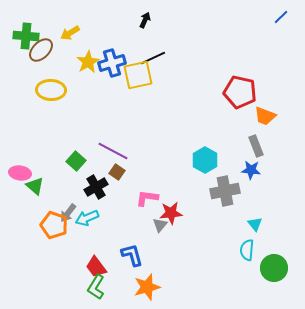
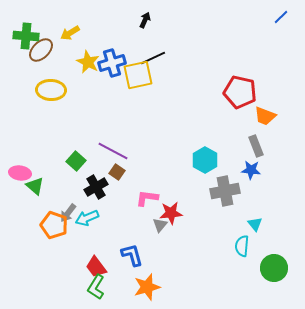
yellow star: rotated 15 degrees counterclockwise
cyan semicircle: moved 5 px left, 4 px up
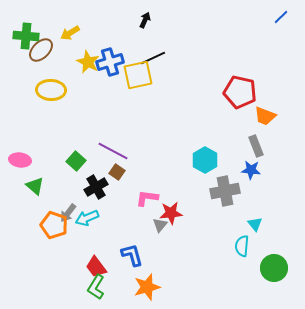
blue cross: moved 2 px left, 1 px up
pink ellipse: moved 13 px up
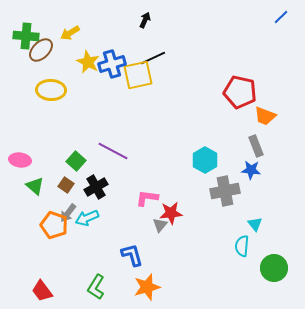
blue cross: moved 2 px right, 2 px down
brown square: moved 51 px left, 13 px down
red trapezoid: moved 54 px left, 24 px down
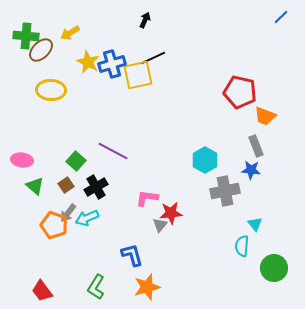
pink ellipse: moved 2 px right
brown square: rotated 21 degrees clockwise
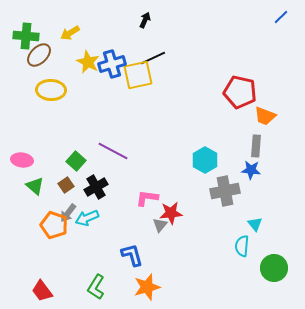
brown ellipse: moved 2 px left, 5 px down
gray rectangle: rotated 25 degrees clockwise
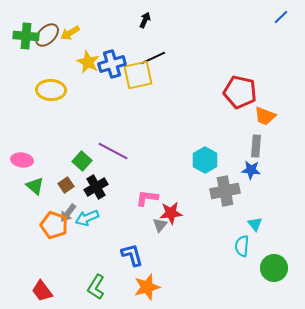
brown ellipse: moved 8 px right, 20 px up
green square: moved 6 px right
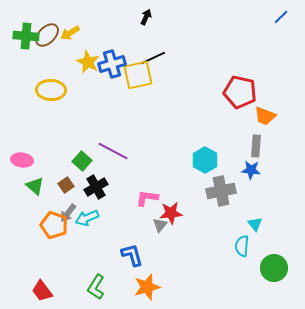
black arrow: moved 1 px right, 3 px up
gray cross: moved 4 px left
